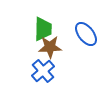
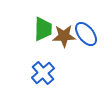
brown star: moved 14 px right, 11 px up
blue cross: moved 2 px down
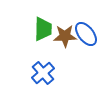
brown star: moved 1 px right
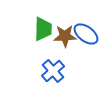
blue ellipse: rotated 15 degrees counterclockwise
blue cross: moved 10 px right, 2 px up
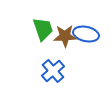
green trapezoid: rotated 20 degrees counterclockwise
blue ellipse: rotated 25 degrees counterclockwise
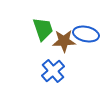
brown star: moved 1 px left, 5 px down
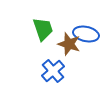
brown star: moved 5 px right, 3 px down; rotated 20 degrees clockwise
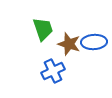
blue ellipse: moved 8 px right, 8 px down; rotated 15 degrees counterclockwise
blue cross: rotated 15 degrees clockwise
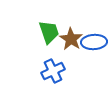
green trapezoid: moved 6 px right, 3 px down
brown star: moved 2 px right, 5 px up; rotated 15 degrees clockwise
